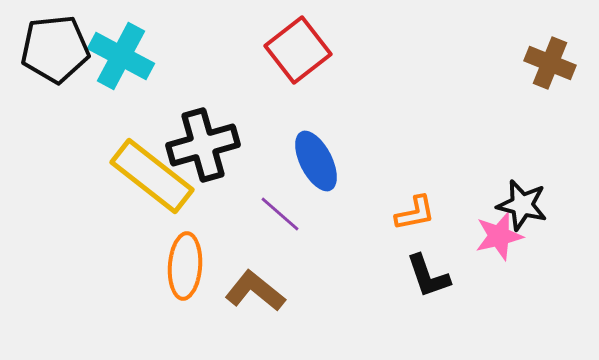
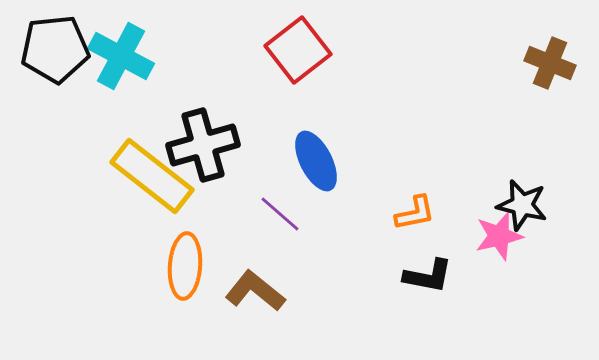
black L-shape: rotated 60 degrees counterclockwise
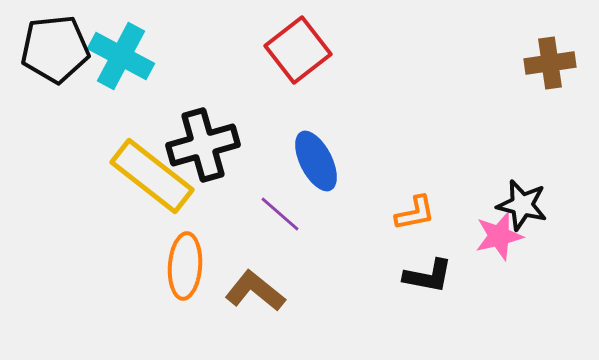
brown cross: rotated 30 degrees counterclockwise
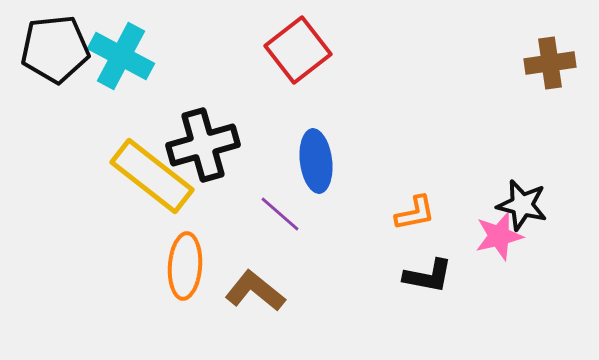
blue ellipse: rotated 20 degrees clockwise
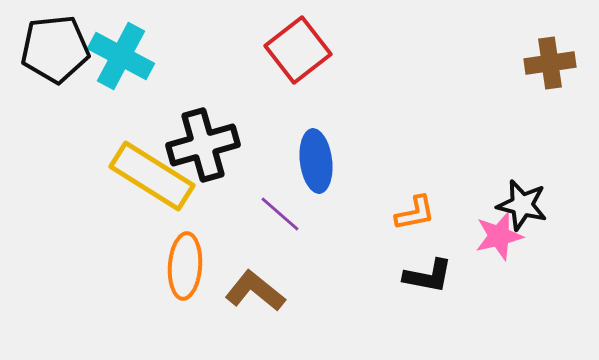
yellow rectangle: rotated 6 degrees counterclockwise
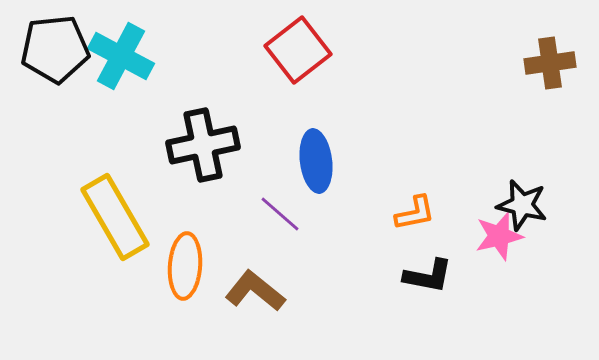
black cross: rotated 4 degrees clockwise
yellow rectangle: moved 37 px left, 41 px down; rotated 28 degrees clockwise
